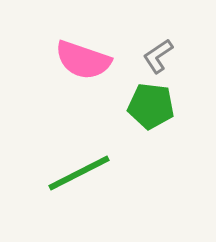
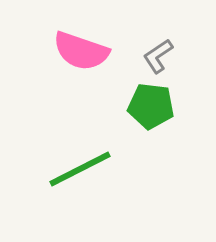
pink semicircle: moved 2 px left, 9 px up
green line: moved 1 px right, 4 px up
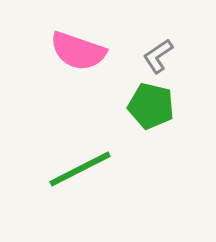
pink semicircle: moved 3 px left
green pentagon: rotated 6 degrees clockwise
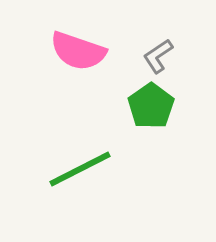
green pentagon: rotated 24 degrees clockwise
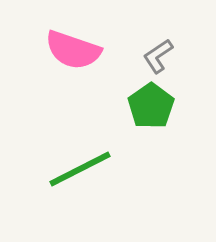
pink semicircle: moved 5 px left, 1 px up
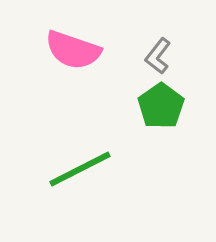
gray L-shape: rotated 18 degrees counterclockwise
green pentagon: moved 10 px right
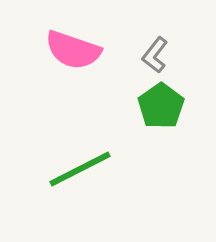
gray L-shape: moved 3 px left, 1 px up
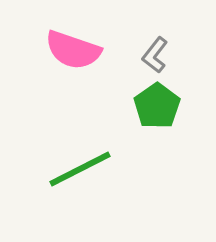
green pentagon: moved 4 px left
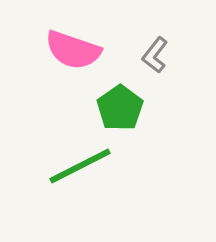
green pentagon: moved 37 px left, 2 px down
green line: moved 3 px up
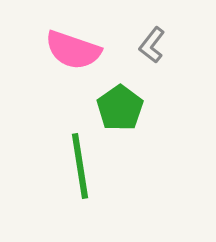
gray L-shape: moved 3 px left, 10 px up
green line: rotated 72 degrees counterclockwise
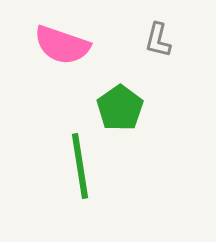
gray L-shape: moved 6 px right, 5 px up; rotated 24 degrees counterclockwise
pink semicircle: moved 11 px left, 5 px up
